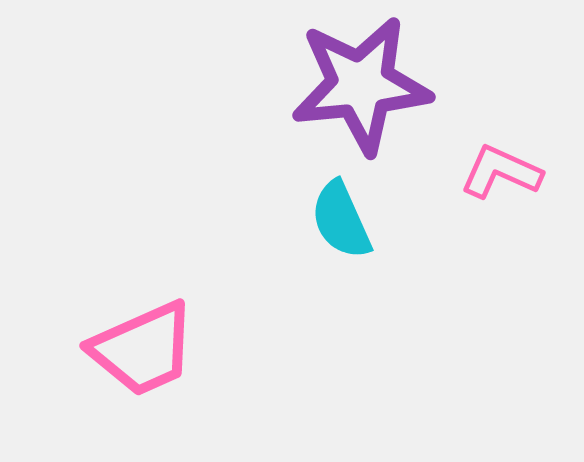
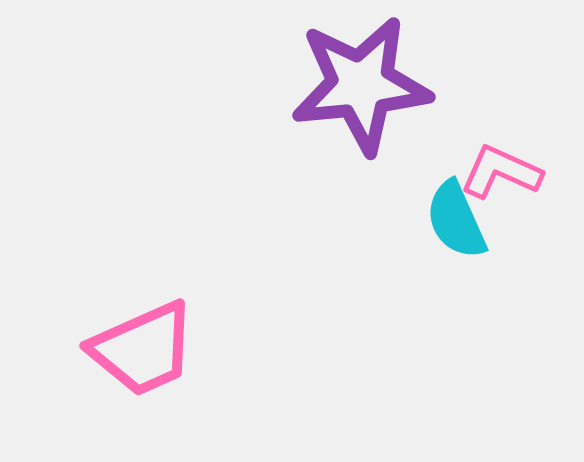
cyan semicircle: moved 115 px right
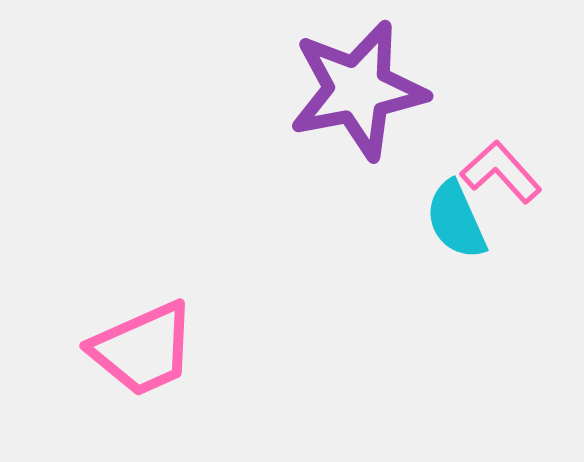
purple star: moved 3 px left, 5 px down; rotated 5 degrees counterclockwise
pink L-shape: rotated 24 degrees clockwise
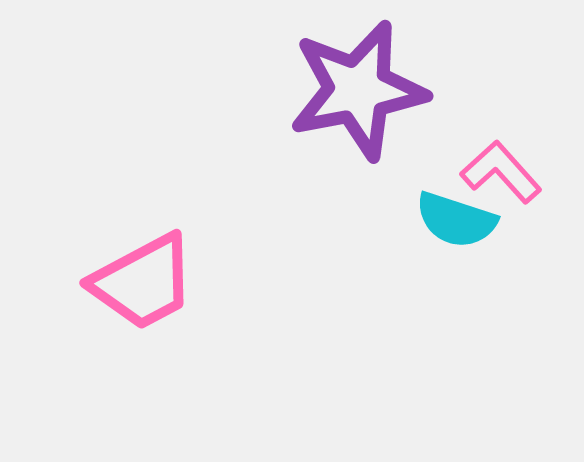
cyan semicircle: rotated 48 degrees counterclockwise
pink trapezoid: moved 67 px up; rotated 4 degrees counterclockwise
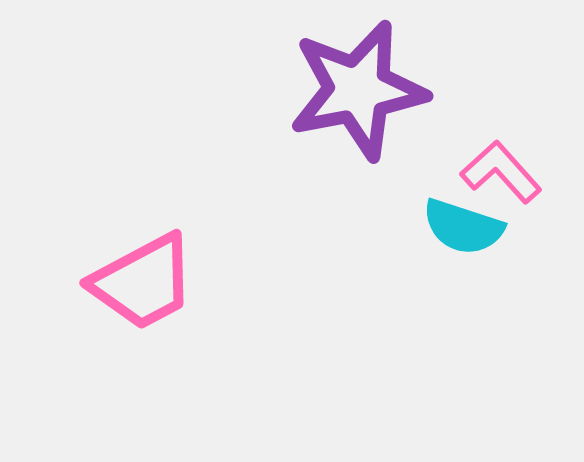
cyan semicircle: moved 7 px right, 7 px down
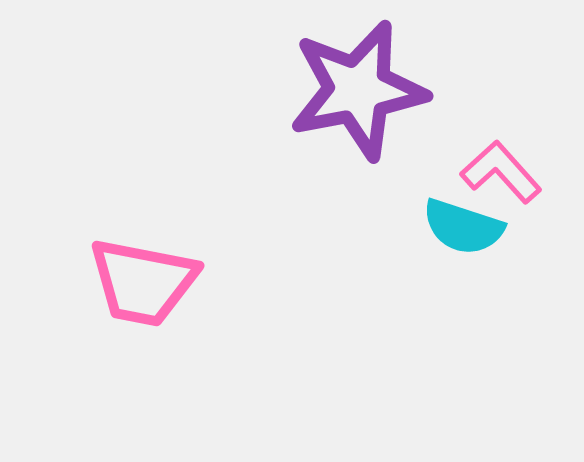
pink trapezoid: rotated 39 degrees clockwise
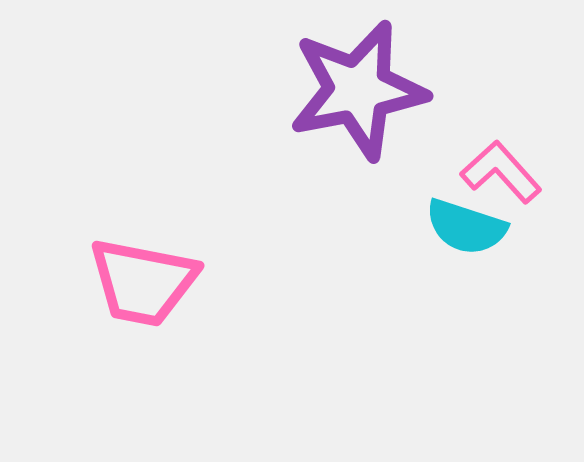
cyan semicircle: moved 3 px right
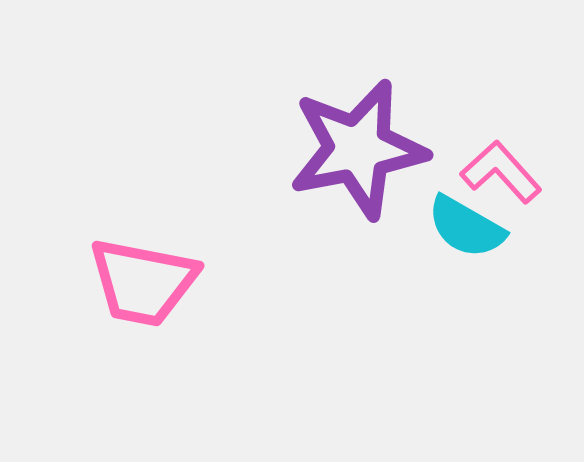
purple star: moved 59 px down
cyan semicircle: rotated 12 degrees clockwise
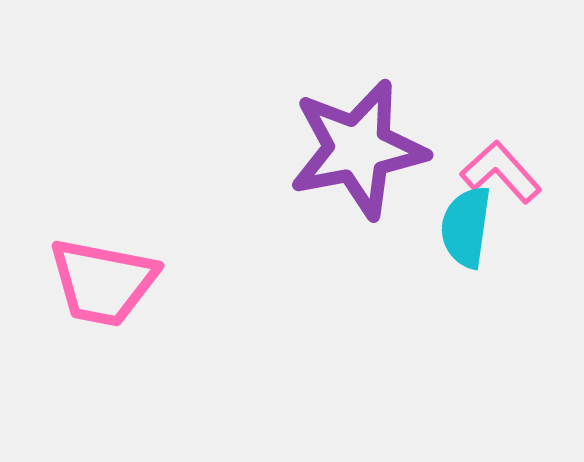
cyan semicircle: rotated 68 degrees clockwise
pink trapezoid: moved 40 px left
